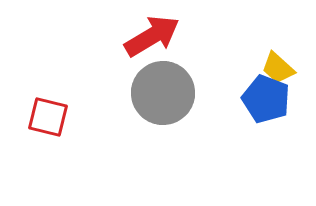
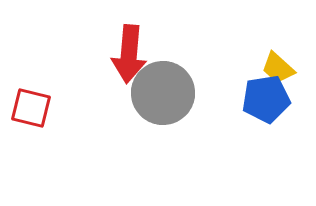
red arrow: moved 23 px left, 18 px down; rotated 126 degrees clockwise
blue pentagon: rotated 30 degrees counterclockwise
red square: moved 17 px left, 9 px up
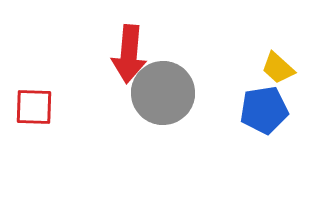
blue pentagon: moved 2 px left, 11 px down
red square: moved 3 px right, 1 px up; rotated 12 degrees counterclockwise
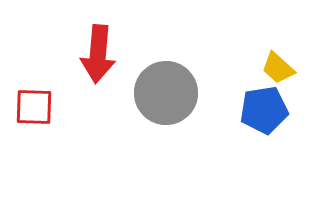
red arrow: moved 31 px left
gray circle: moved 3 px right
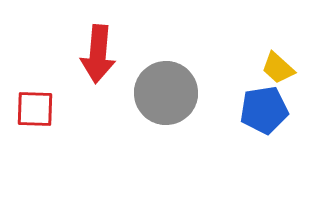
red square: moved 1 px right, 2 px down
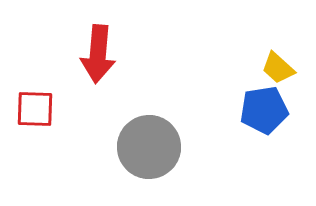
gray circle: moved 17 px left, 54 px down
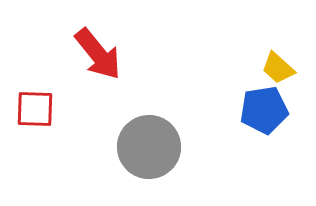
red arrow: rotated 44 degrees counterclockwise
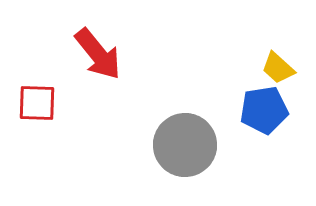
red square: moved 2 px right, 6 px up
gray circle: moved 36 px right, 2 px up
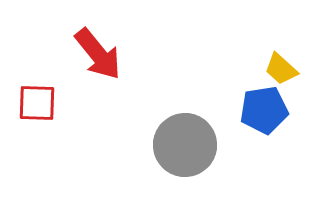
yellow trapezoid: moved 3 px right, 1 px down
